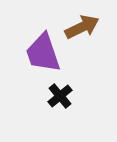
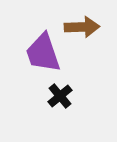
brown arrow: rotated 24 degrees clockwise
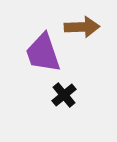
black cross: moved 4 px right, 1 px up
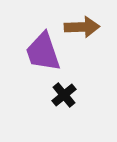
purple trapezoid: moved 1 px up
